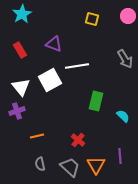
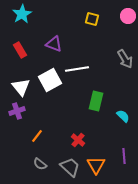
white line: moved 3 px down
orange line: rotated 40 degrees counterclockwise
purple line: moved 4 px right
gray semicircle: rotated 40 degrees counterclockwise
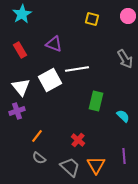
gray semicircle: moved 1 px left, 6 px up
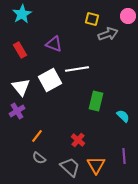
gray arrow: moved 17 px left, 25 px up; rotated 78 degrees counterclockwise
purple cross: rotated 14 degrees counterclockwise
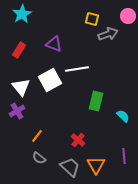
red rectangle: moved 1 px left; rotated 63 degrees clockwise
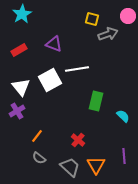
red rectangle: rotated 28 degrees clockwise
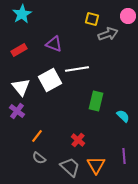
purple cross: rotated 21 degrees counterclockwise
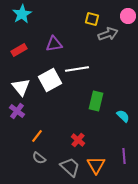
purple triangle: rotated 30 degrees counterclockwise
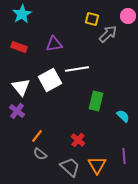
gray arrow: rotated 24 degrees counterclockwise
red rectangle: moved 3 px up; rotated 49 degrees clockwise
gray semicircle: moved 1 px right, 4 px up
orange triangle: moved 1 px right
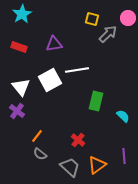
pink circle: moved 2 px down
white line: moved 1 px down
orange triangle: rotated 24 degrees clockwise
